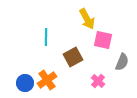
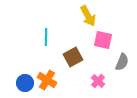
yellow arrow: moved 1 px right, 3 px up
orange cross: rotated 24 degrees counterclockwise
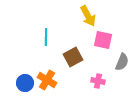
pink cross: rotated 32 degrees counterclockwise
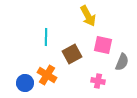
pink square: moved 5 px down
brown square: moved 1 px left, 3 px up
orange cross: moved 5 px up
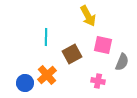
orange cross: rotated 18 degrees clockwise
